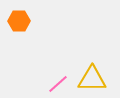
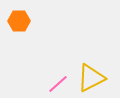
yellow triangle: moved 1 px left, 1 px up; rotated 28 degrees counterclockwise
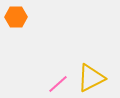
orange hexagon: moved 3 px left, 4 px up
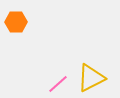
orange hexagon: moved 5 px down
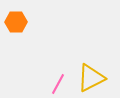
pink line: rotated 20 degrees counterclockwise
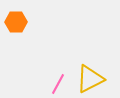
yellow triangle: moved 1 px left, 1 px down
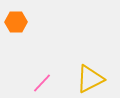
pink line: moved 16 px left, 1 px up; rotated 15 degrees clockwise
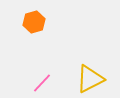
orange hexagon: moved 18 px right; rotated 15 degrees counterclockwise
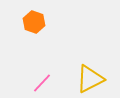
orange hexagon: rotated 25 degrees counterclockwise
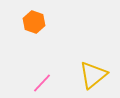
yellow triangle: moved 3 px right, 4 px up; rotated 12 degrees counterclockwise
